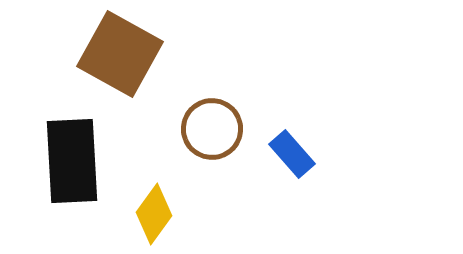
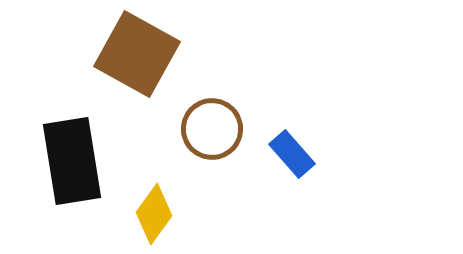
brown square: moved 17 px right
black rectangle: rotated 6 degrees counterclockwise
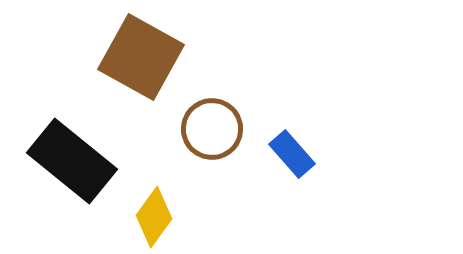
brown square: moved 4 px right, 3 px down
black rectangle: rotated 42 degrees counterclockwise
yellow diamond: moved 3 px down
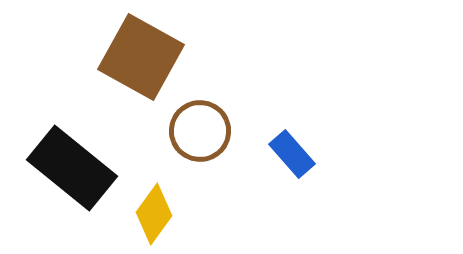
brown circle: moved 12 px left, 2 px down
black rectangle: moved 7 px down
yellow diamond: moved 3 px up
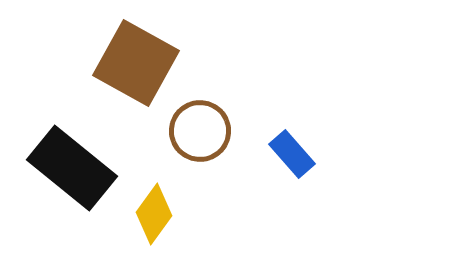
brown square: moved 5 px left, 6 px down
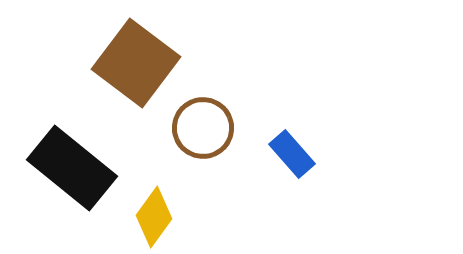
brown square: rotated 8 degrees clockwise
brown circle: moved 3 px right, 3 px up
yellow diamond: moved 3 px down
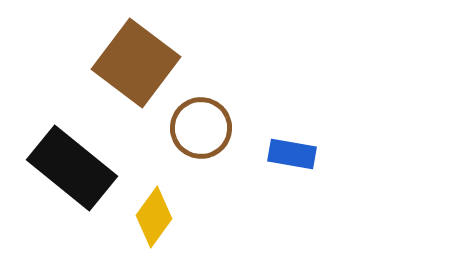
brown circle: moved 2 px left
blue rectangle: rotated 39 degrees counterclockwise
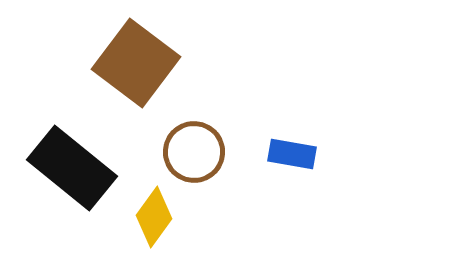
brown circle: moved 7 px left, 24 px down
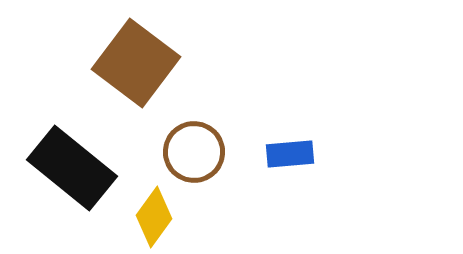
blue rectangle: moved 2 px left; rotated 15 degrees counterclockwise
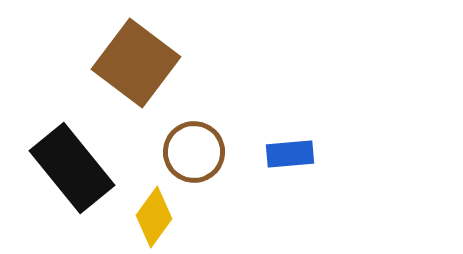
black rectangle: rotated 12 degrees clockwise
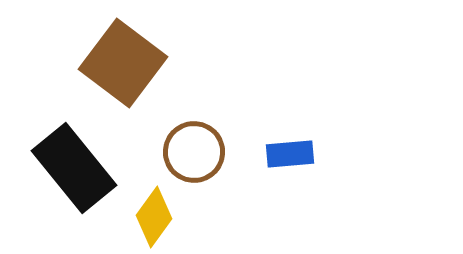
brown square: moved 13 px left
black rectangle: moved 2 px right
